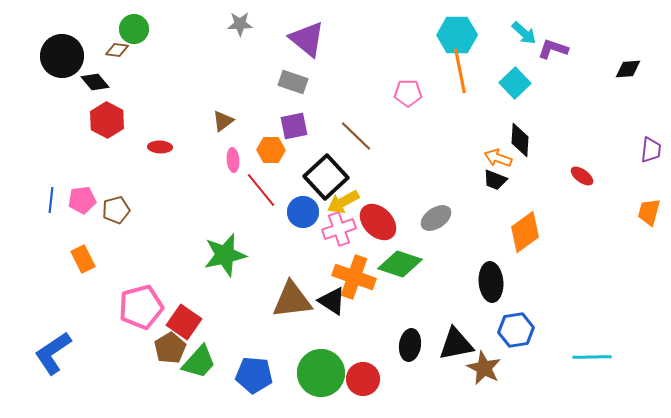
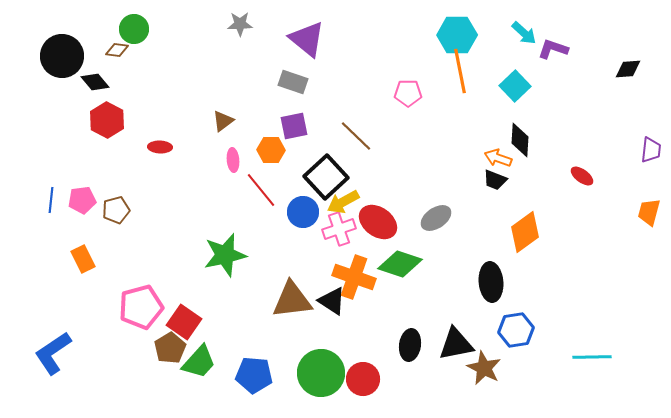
cyan square at (515, 83): moved 3 px down
red ellipse at (378, 222): rotated 9 degrees counterclockwise
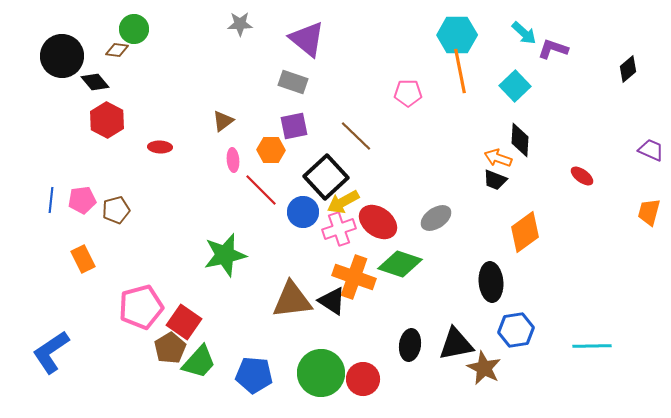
black diamond at (628, 69): rotated 36 degrees counterclockwise
purple trapezoid at (651, 150): rotated 72 degrees counterclockwise
red line at (261, 190): rotated 6 degrees counterclockwise
blue L-shape at (53, 353): moved 2 px left, 1 px up
cyan line at (592, 357): moved 11 px up
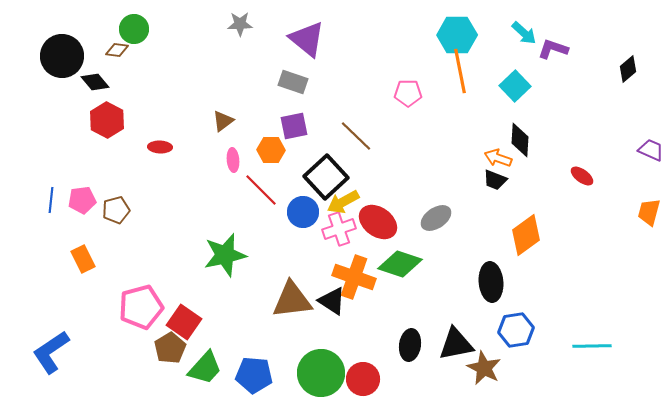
orange diamond at (525, 232): moved 1 px right, 3 px down
green trapezoid at (199, 362): moved 6 px right, 6 px down
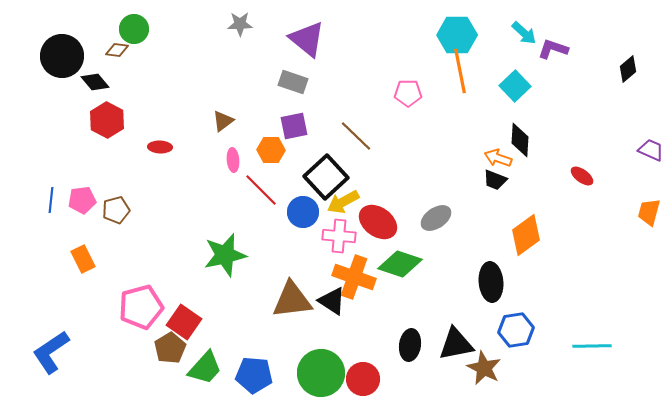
pink cross at (339, 229): moved 7 px down; rotated 24 degrees clockwise
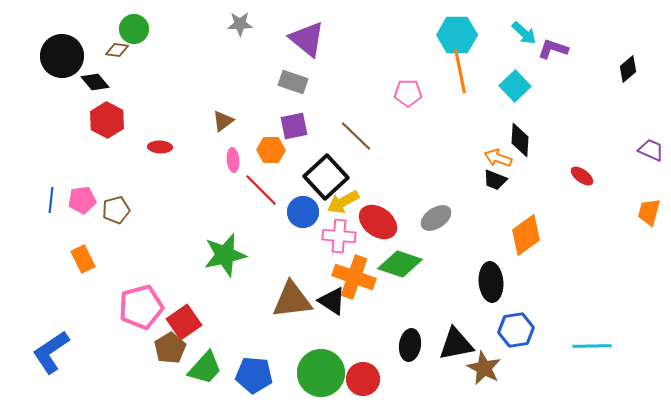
red square at (184, 322): rotated 20 degrees clockwise
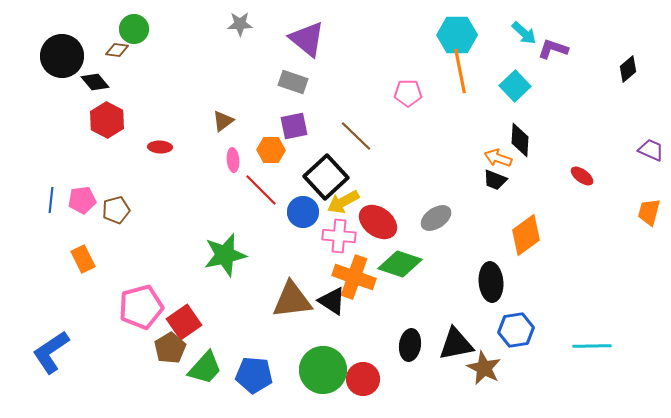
green circle at (321, 373): moved 2 px right, 3 px up
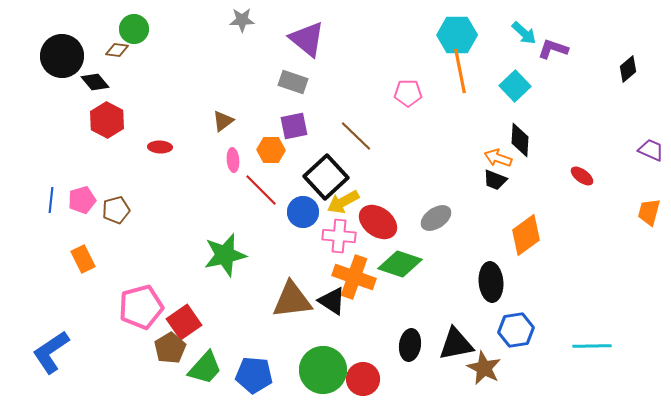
gray star at (240, 24): moved 2 px right, 4 px up
pink pentagon at (82, 200): rotated 8 degrees counterclockwise
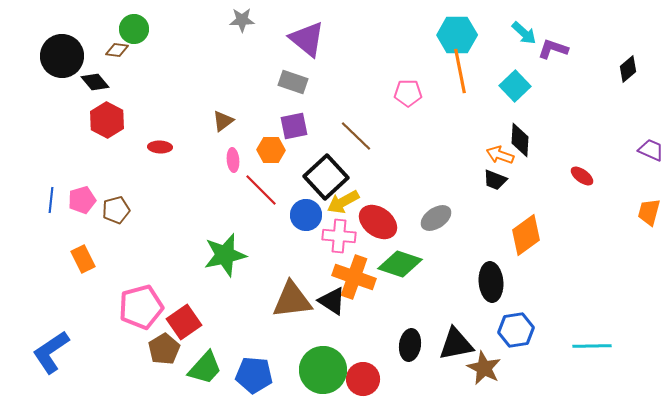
orange arrow at (498, 158): moved 2 px right, 3 px up
blue circle at (303, 212): moved 3 px right, 3 px down
brown pentagon at (170, 348): moved 6 px left, 1 px down
